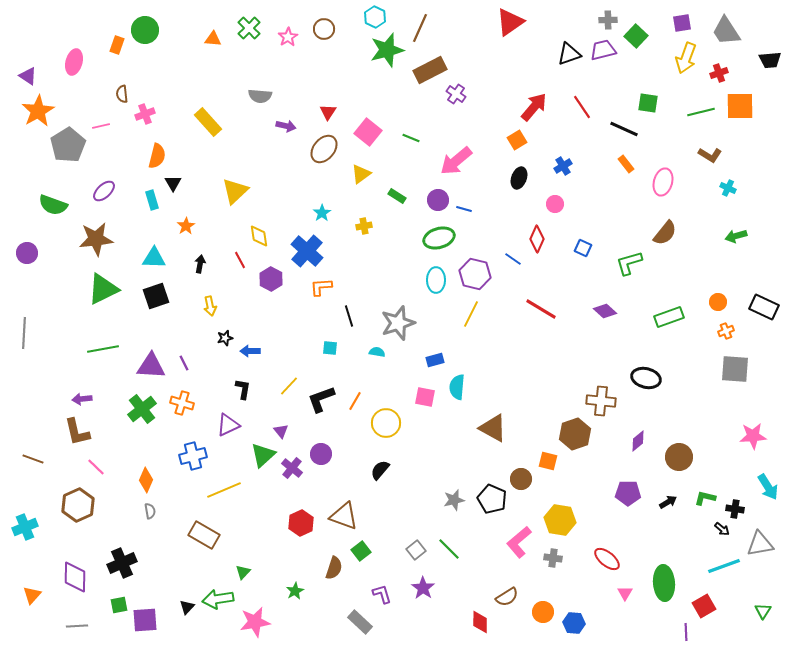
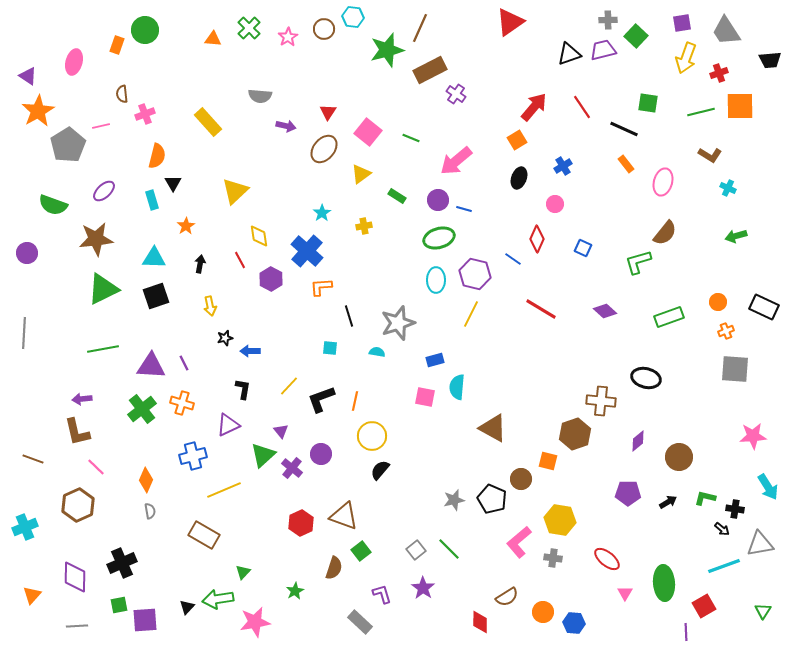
cyan hexagon at (375, 17): moved 22 px left; rotated 20 degrees counterclockwise
green L-shape at (629, 263): moved 9 px right, 1 px up
orange line at (355, 401): rotated 18 degrees counterclockwise
yellow circle at (386, 423): moved 14 px left, 13 px down
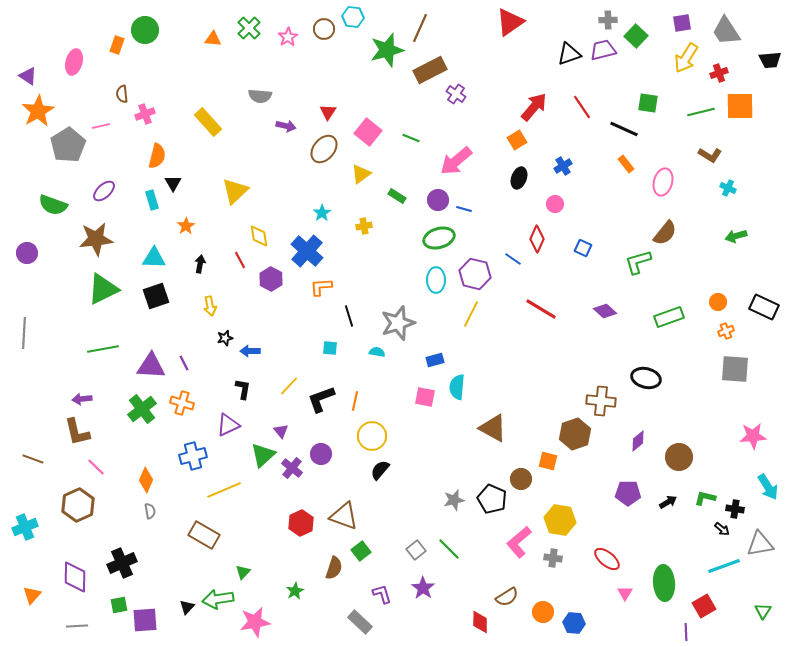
yellow arrow at (686, 58): rotated 12 degrees clockwise
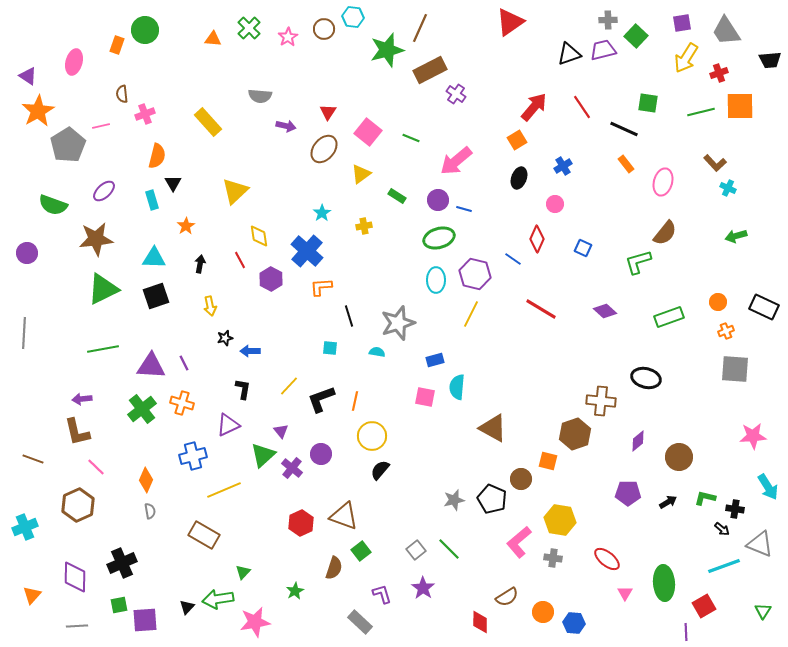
brown L-shape at (710, 155): moved 5 px right, 8 px down; rotated 15 degrees clockwise
gray triangle at (760, 544): rotated 32 degrees clockwise
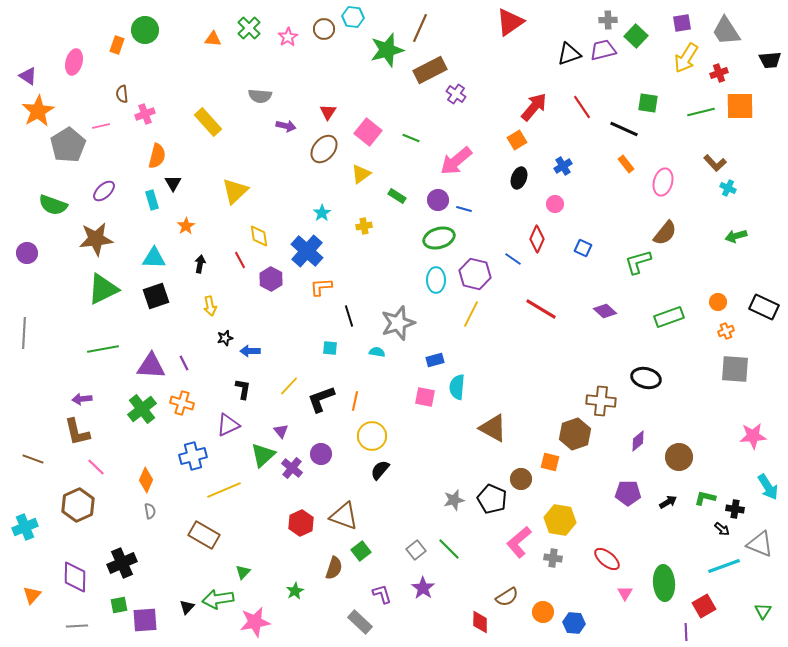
orange square at (548, 461): moved 2 px right, 1 px down
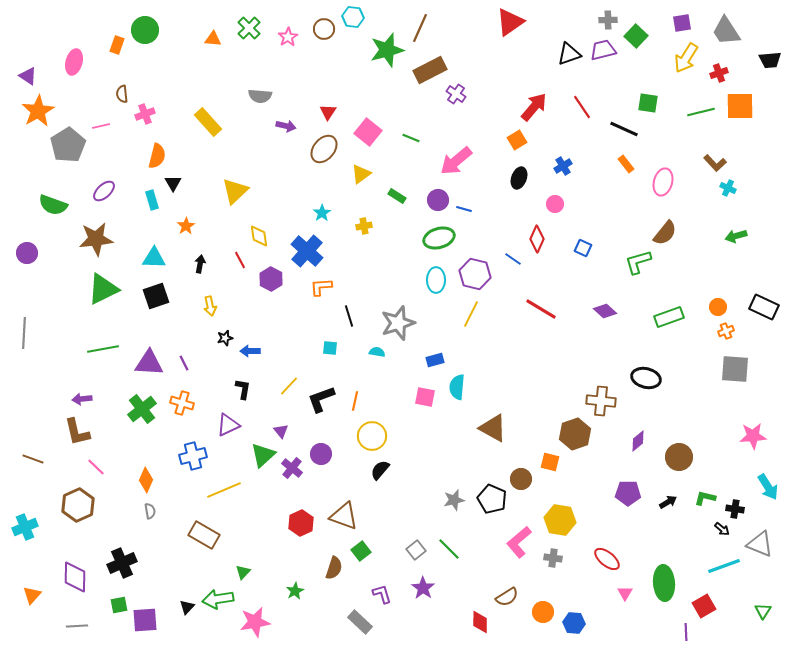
orange circle at (718, 302): moved 5 px down
purple triangle at (151, 366): moved 2 px left, 3 px up
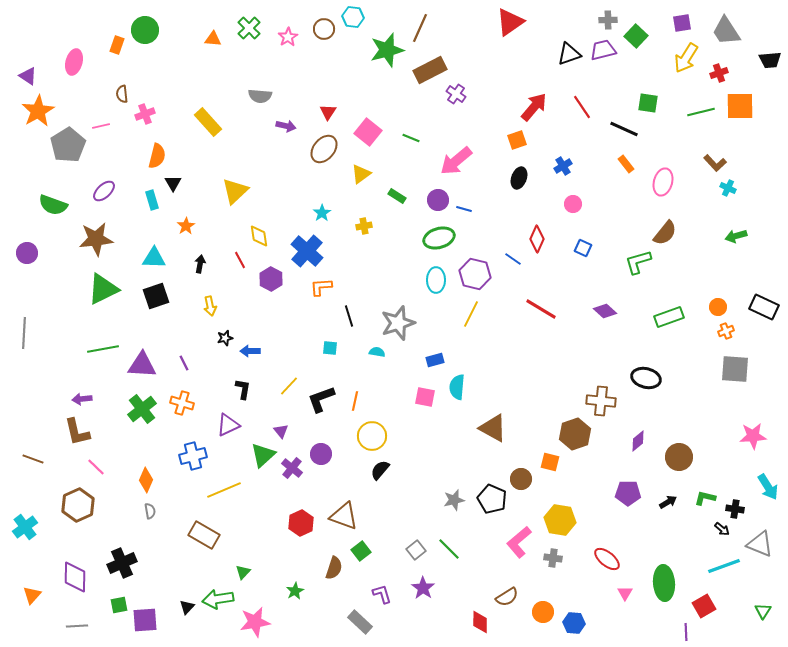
orange square at (517, 140): rotated 12 degrees clockwise
pink circle at (555, 204): moved 18 px right
purple triangle at (149, 363): moved 7 px left, 2 px down
cyan cross at (25, 527): rotated 15 degrees counterclockwise
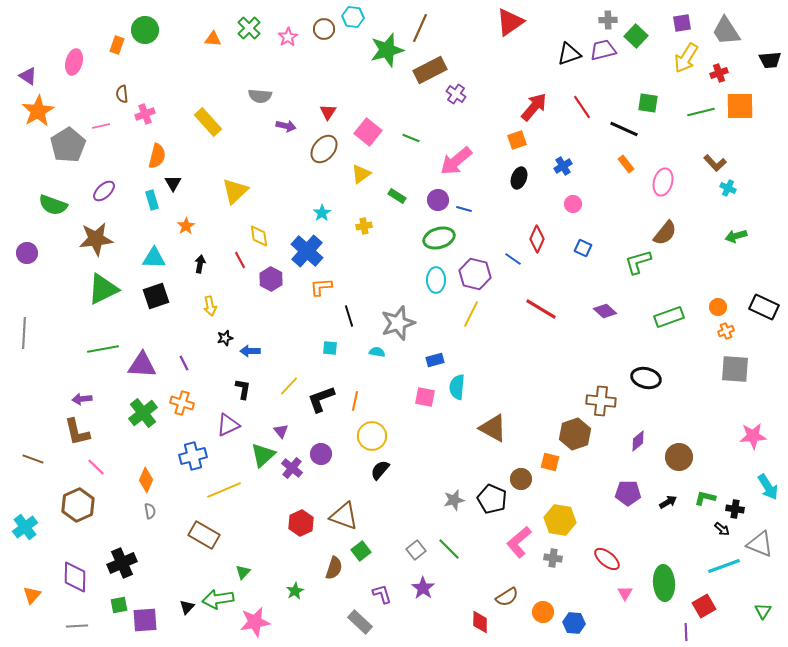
green cross at (142, 409): moved 1 px right, 4 px down
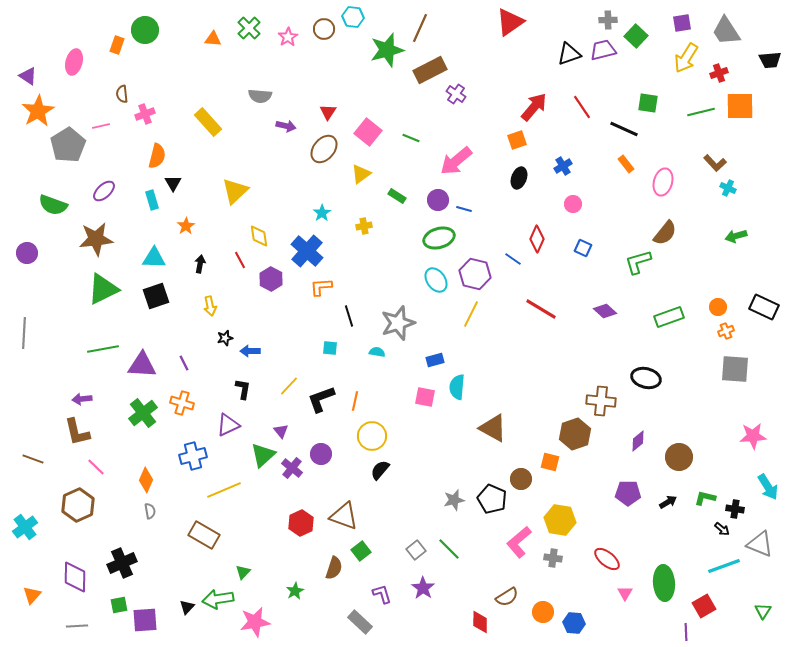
cyan ellipse at (436, 280): rotated 35 degrees counterclockwise
